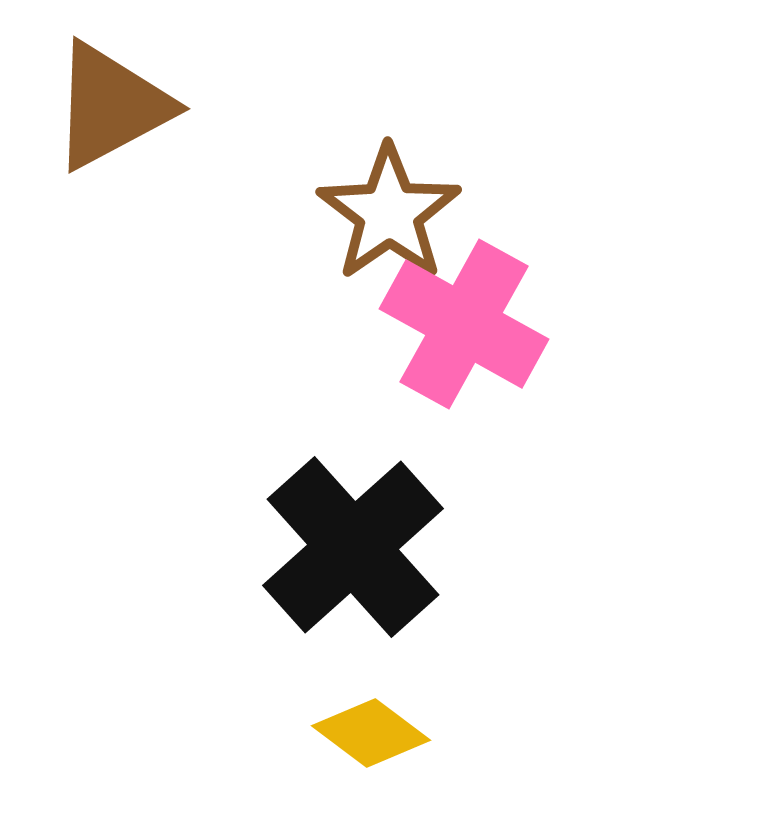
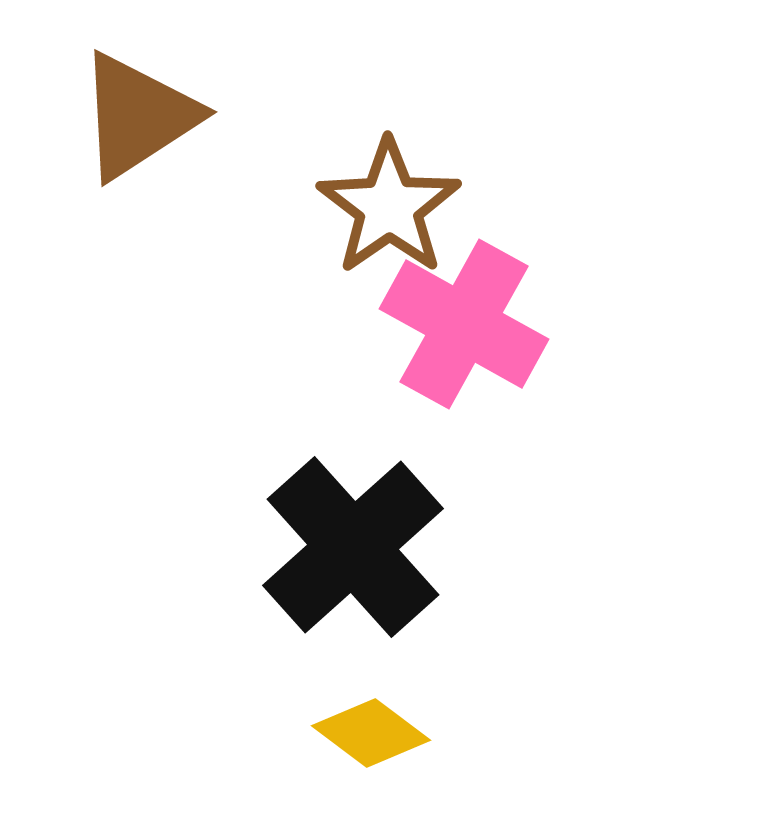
brown triangle: moved 27 px right, 10 px down; rotated 5 degrees counterclockwise
brown star: moved 6 px up
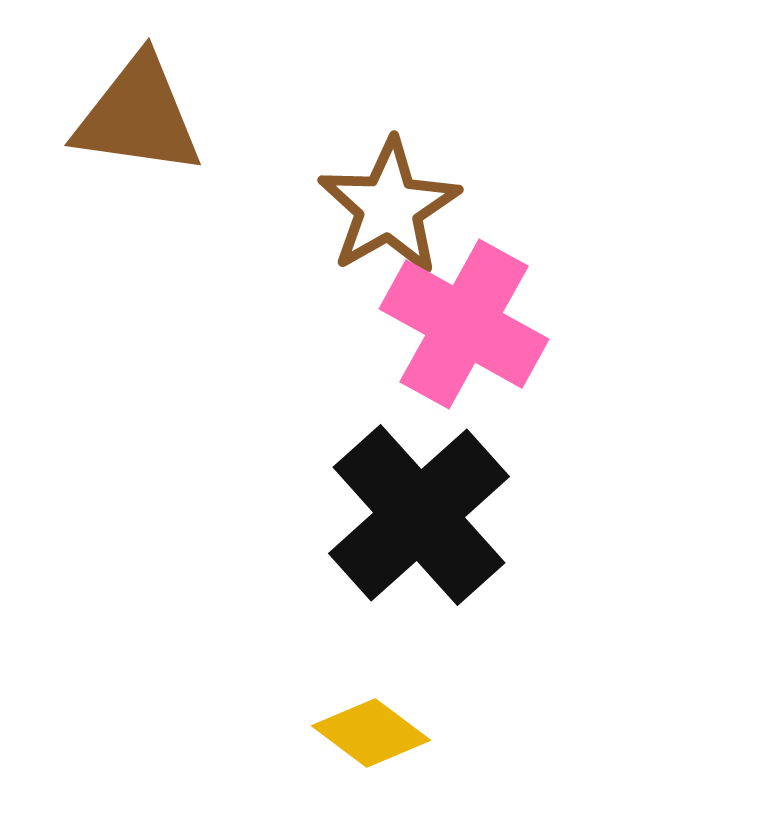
brown triangle: rotated 41 degrees clockwise
brown star: rotated 5 degrees clockwise
black cross: moved 66 px right, 32 px up
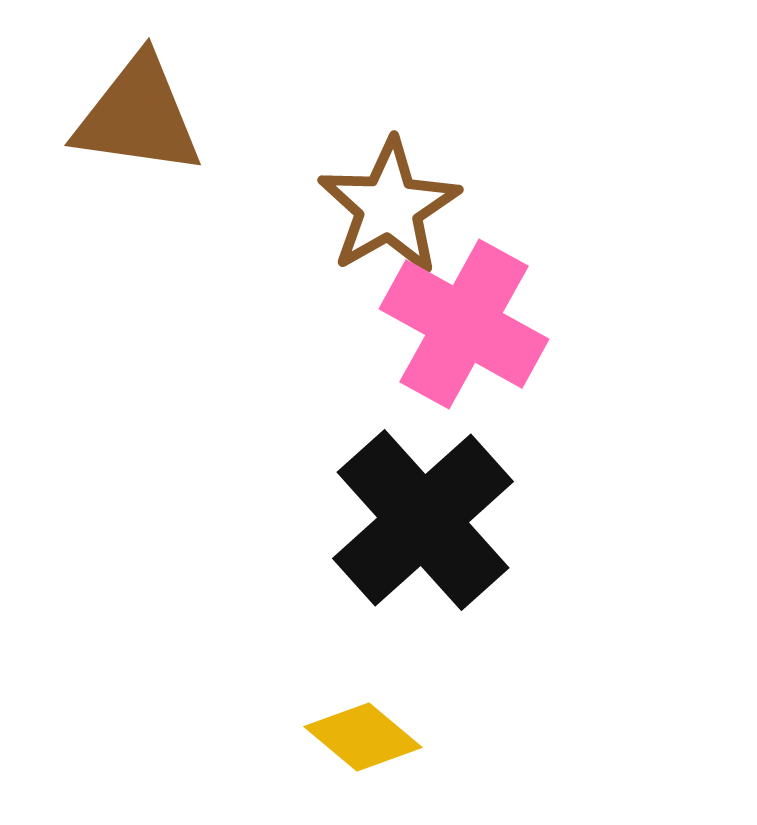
black cross: moved 4 px right, 5 px down
yellow diamond: moved 8 px left, 4 px down; rotated 3 degrees clockwise
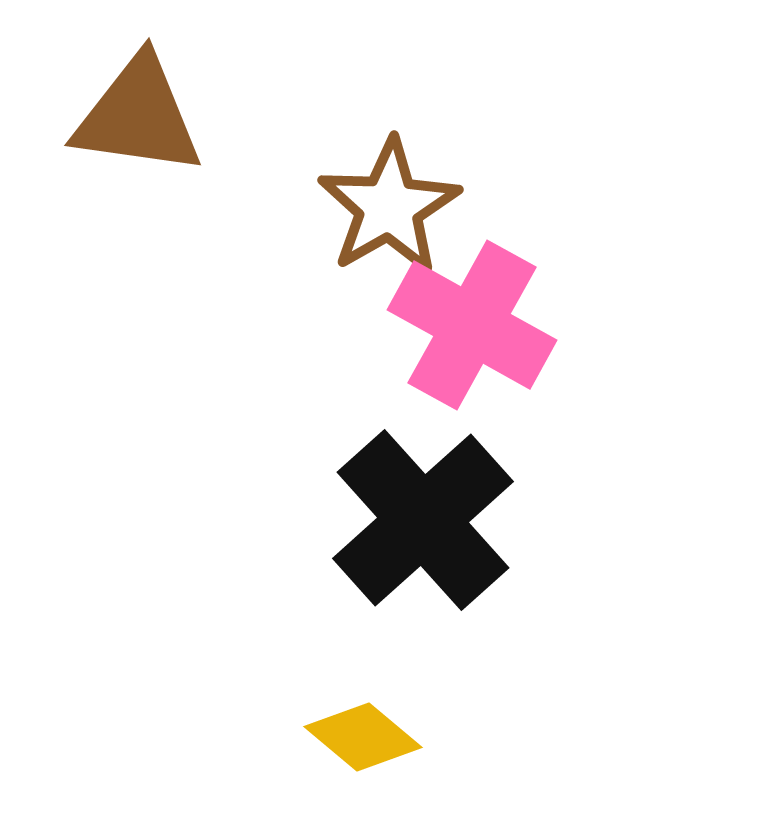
pink cross: moved 8 px right, 1 px down
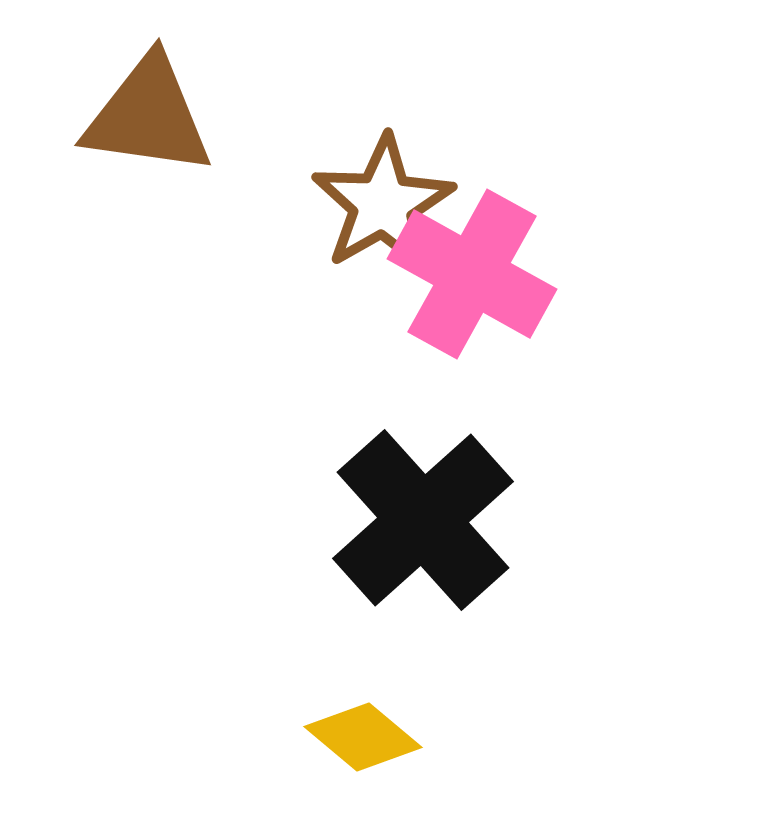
brown triangle: moved 10 px right
brown star: moved 6 px left, 3 px up
pink cross: moved 51 px up
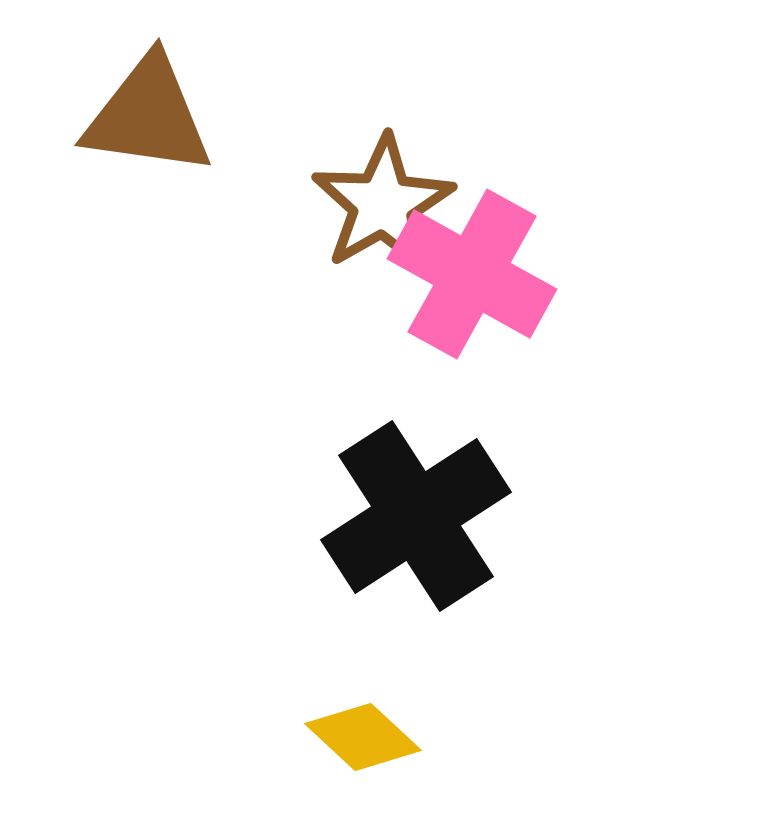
black cross: moved 7 px left, 4 px up; rotated 9 degrees clockwise
yellow diamond: rotated 3 degrees clockwise
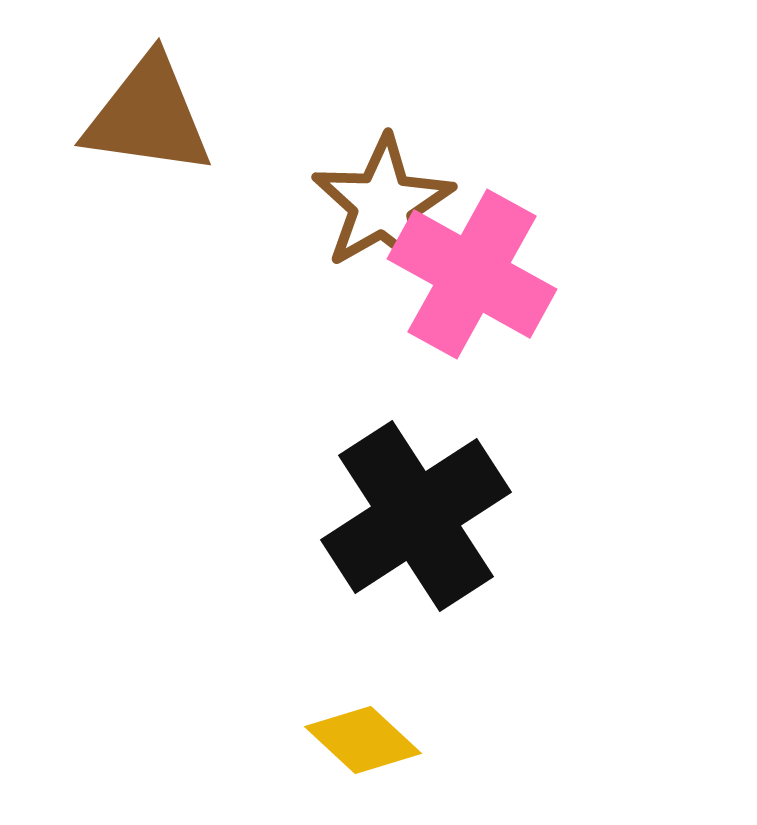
yellow diamond: moved 3 px down
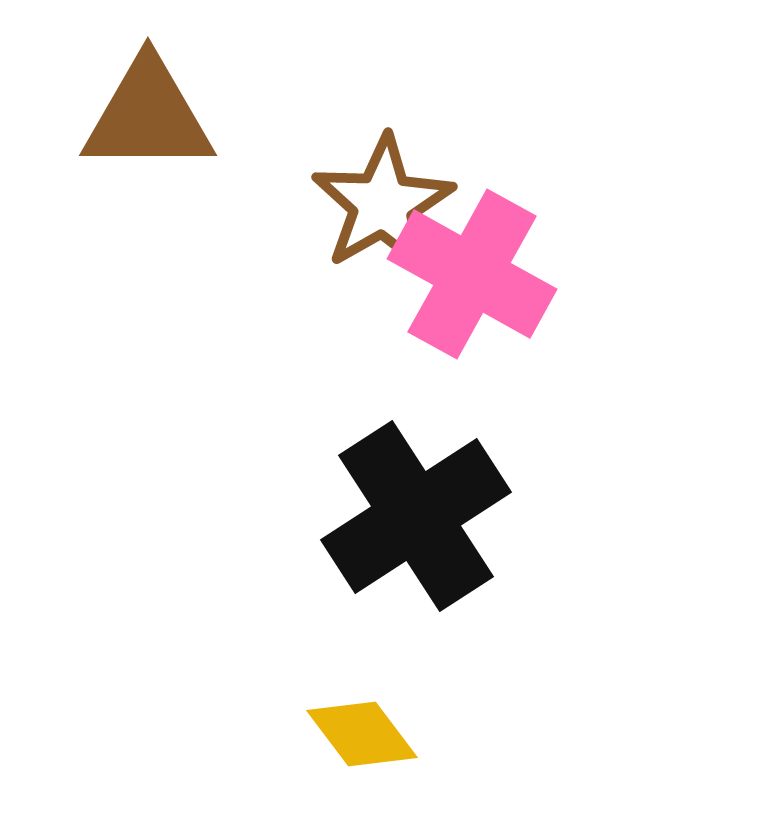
brown triangle: rotated 8 degrees counterclockwise
yellow diamond: moved 1 px left, 6 px up; rotated 10 degrees clockwise
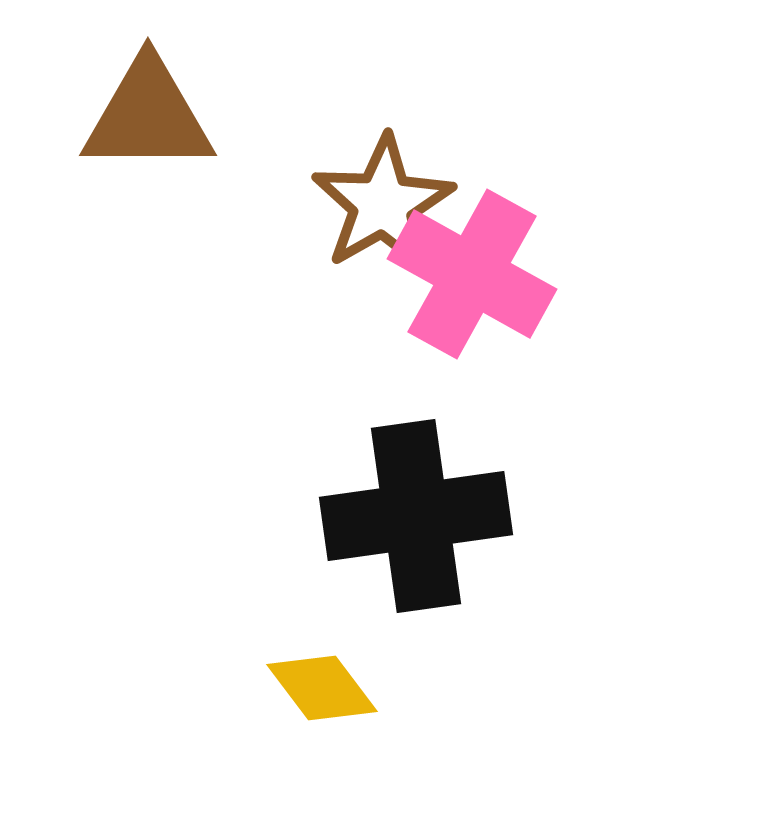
black cross: rotated 25 degrees clockwise
yellow diamond: moved 40 px left, 46 px up
